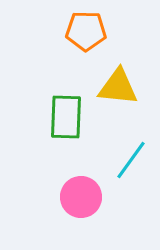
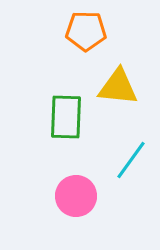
pink circle: moved 5 px left, 1 px up
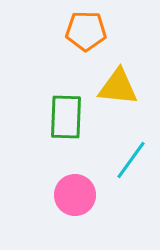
pink circle: moved 1 px left, 1 px up
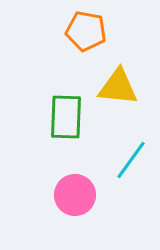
orange pentagon: rotated 9 degrees clockwise
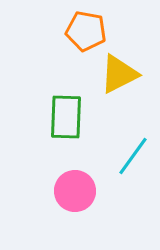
yellow triangle: moved 1 px right, 13 px up; rotated 33 degrees counterclockwise
cyan line: moved 2 px right, 4 px up
pink circle: moved 4 px up
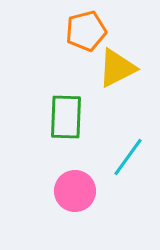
orange pentagon: rotated 24 degrees counterclockwise
yellow triangle: moved 2 px left, 6 px up
cyan line: moved 5 px left, 1 px down
